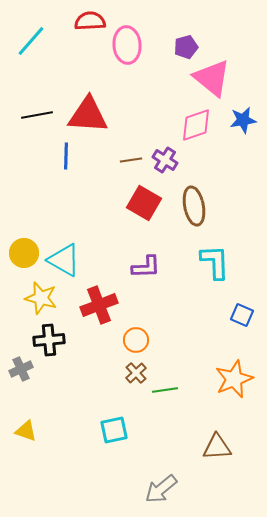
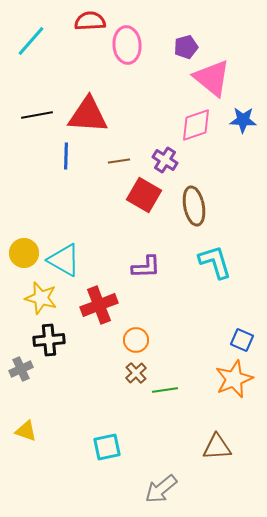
blue star: rotated 12 degrees clockwise
brown line: moved 12 px left, 1 px down
red square: moved 8 px up
cyan L-shape: rotated 15 degrees counterclockwise
blue square: moved 25 px down
cyan square: moved 7 px left, 17 px down
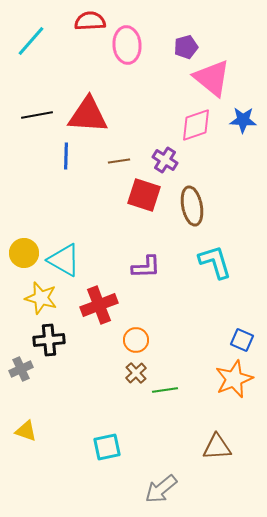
red square: rotated 12 degrees counterclockwise
brown ellipse: moved 2 px left
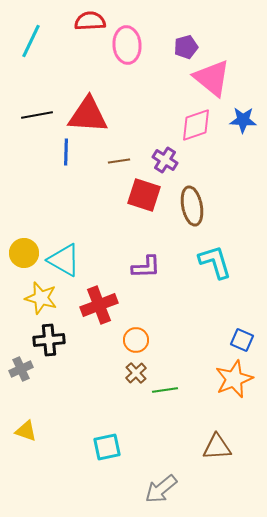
cyan line: rotated 16 degrees counterclockwise
blue line: moved 4 px up
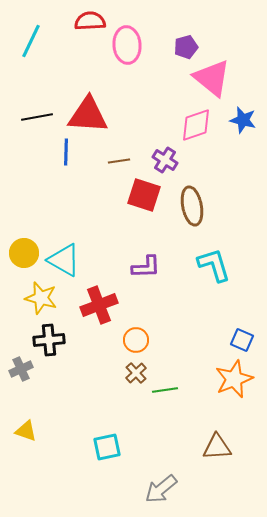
black line: moved 2 px down
blue star: rotated 12 degrees clockwise
cyan L-shape: moved 1 px left, 3 px down
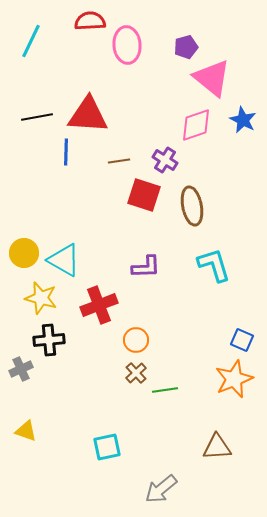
blue star: rotated 12 degrees clockwise
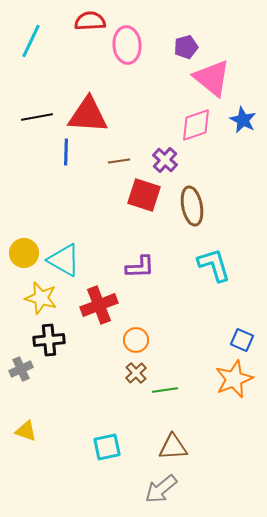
purple cross: rotated 10 degrees clockwise
purple L-shape: moved 6 px left
brown triangle: moved 44 px left
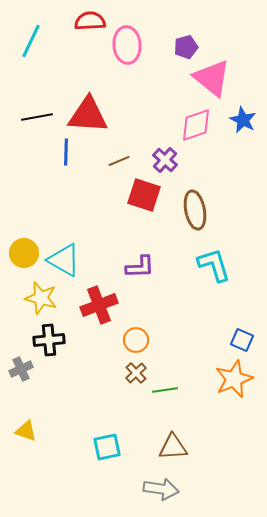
brown line: rotated 15 degrees counterclockwise
brown ellipse: moved 3 px right, 4 px down
gray arrow: rotated 132 degrees counterclockwise
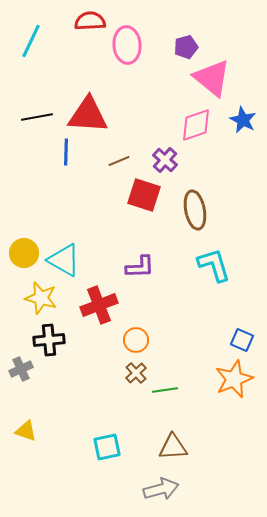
gray arrow: rotated 24 degrees counterclockwise
